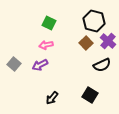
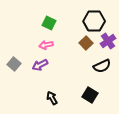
black hexagon: rotated 15 degrees counterclockwise
purple cross: rotated 14 degrees clockwise
black semicircle: moved 1 px down
black arrow: rotated 112 degrees clockwise
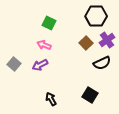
black hexagon: moved 2 px right, 5 px up
purple cross: moved 1 px left, 1 px up
pink arrow: moved 2 px left; rotated 32 degrees clockwise
black semicircle: moved 3 px up
black arrow: moved 1 px left, 1 px down
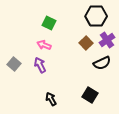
purple arrow: rotated 91 degrees clockwise
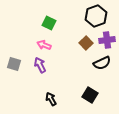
black hexagon: rotated 20 degrees counterclockwise
purple cross: rotated 28 degrees clockwise
gray square: rotated 24 degrees counterclockwise
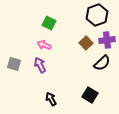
black hexagon: moved 1 px right, 1 px up
black semicircle: rotated 18 degrees counterclockwise
